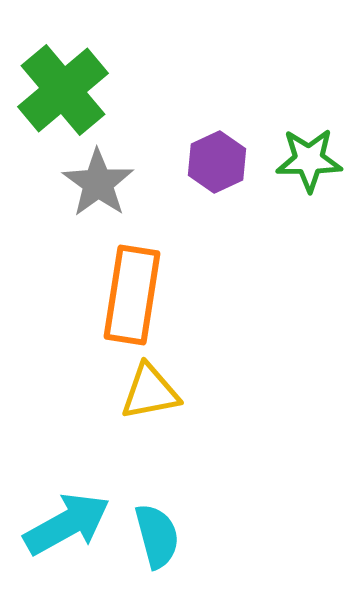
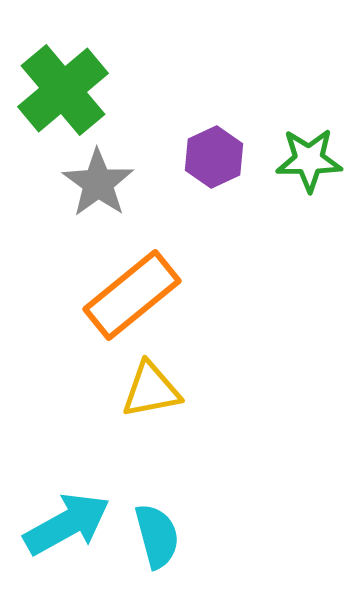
purple hexagon: moved 3 px left, 5 px up
orange rectangle: rotated 42 degrees clockwise
yellow triangle: moved 1 px right, 2 px up
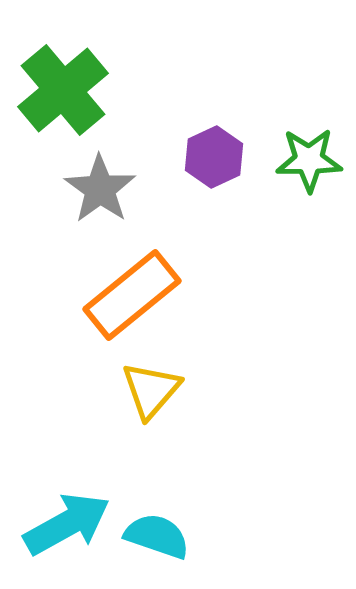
gray star: moved 2 px right, 6 px down
yellow triangle: rotated 38 degrees counterclockwise
cyan semicircle: rotated 56 degrees counterclockwise
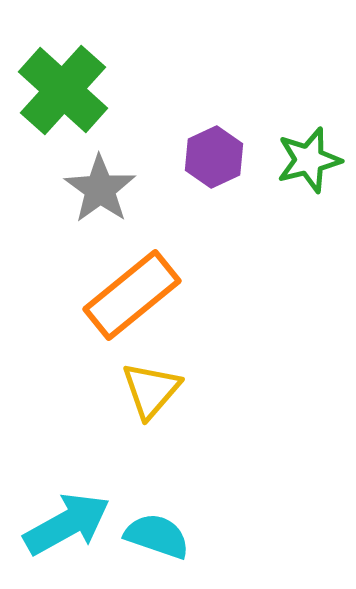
green cross: rotated 8 degrees counterclockwise
green star: rotated 14 degrees counterclockwise
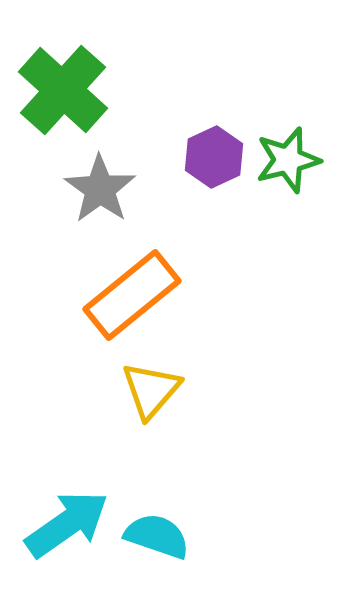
green star: moved 21 px left
cyan arrow: rotated 6 degrees counterclockwise
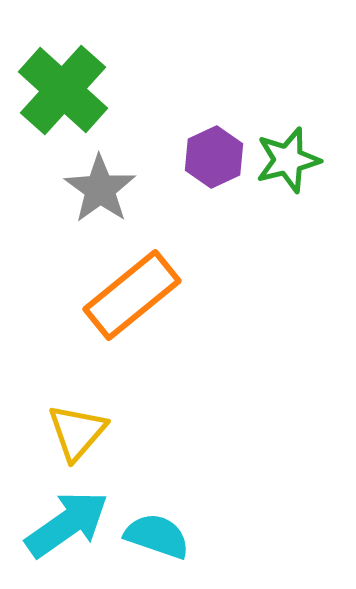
yellow triangle: moved 74 px left, 42 px down
